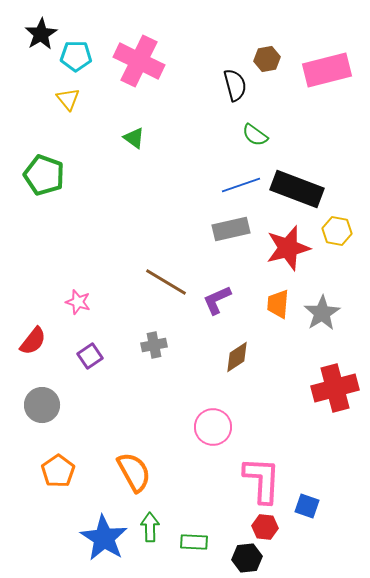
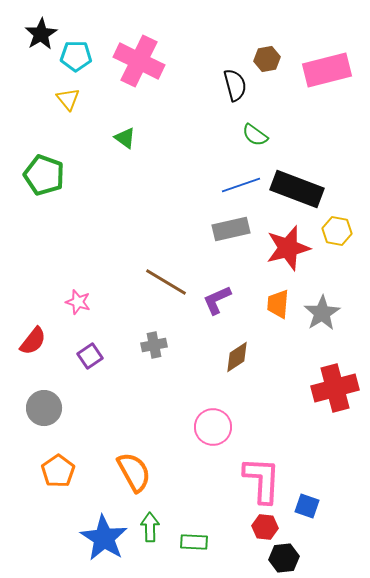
green triangle: moved 9 px left
gray circle: moved 2 px right, 3 px down
black hexagon: moved 37 px right
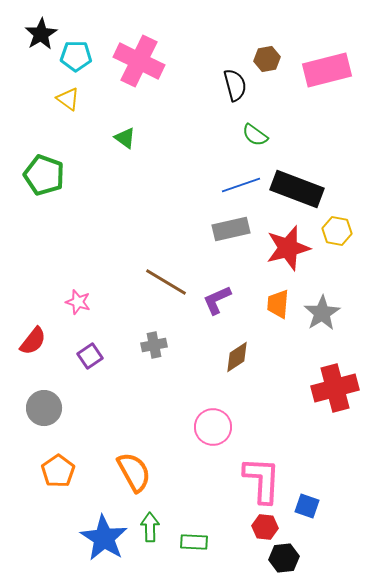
yellow triangle: rotated 15 degrees counterclockwise
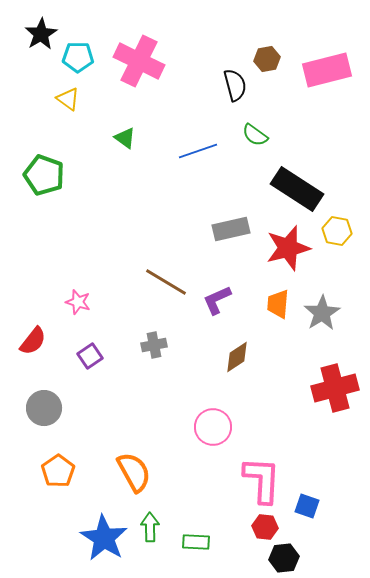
cyan pentagon: moved 2 px right, 1 px down
blue line: moved 43 px left, 34 px up
black rectangle: rotated 12 degrees clockwise
green rectangle: moved 2 px right
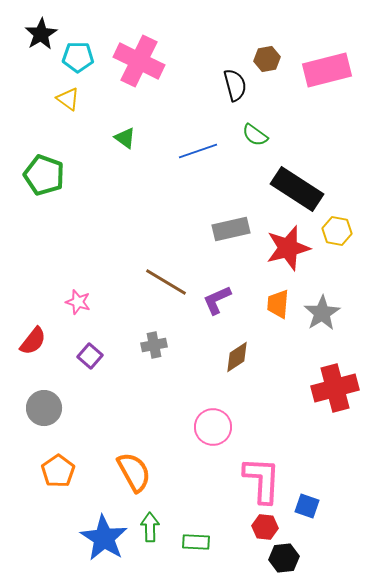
purple square: rotated 15 degrees counterclockwise
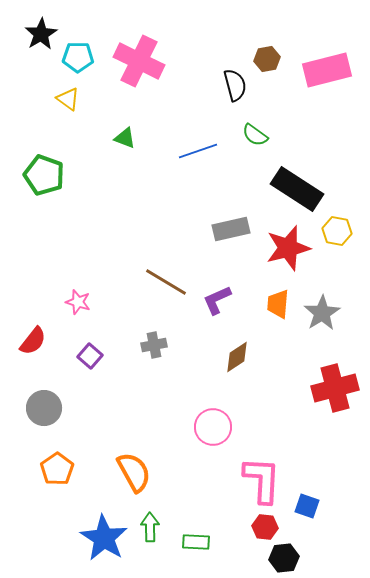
green triangle: rotated 15 degrees counterclockwise
orange pentagon: moved 1 px left, 2 px up
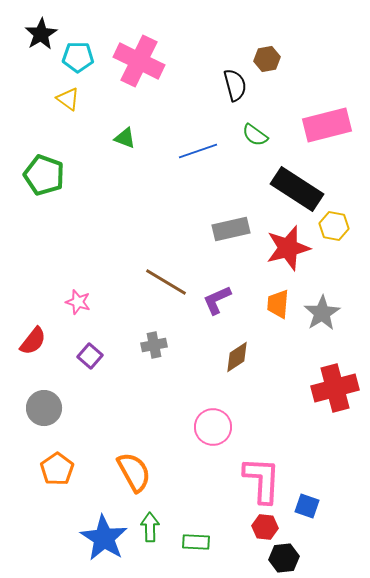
pink rectangle: moved 55 px down
yellow hexagon: moved 3 px left, 5 px up
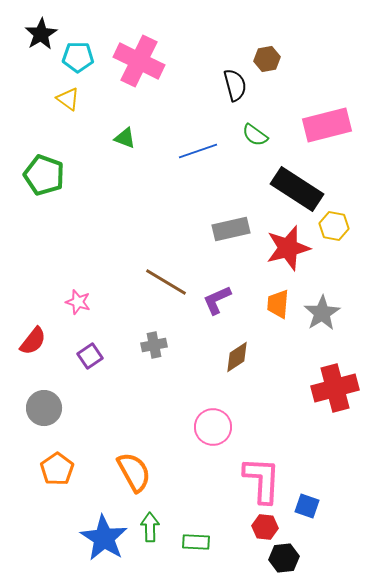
purple square: rotated 15 degrees clockwise
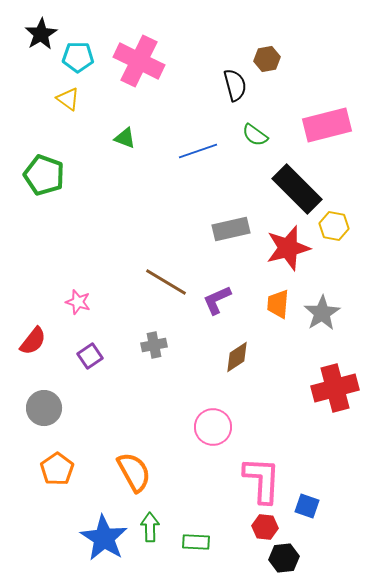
black rectangle: rotated 12 degrees clockwise
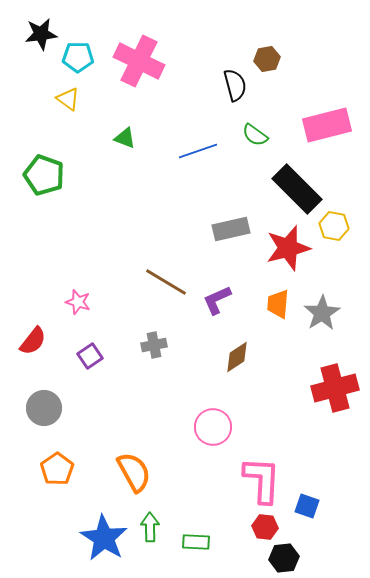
black star: rotated 24 degrees clockwise
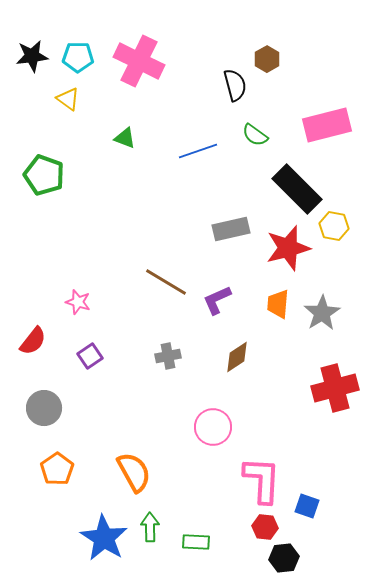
black star: moved 9 px left, 22 px down
brown hexagon: rotated 20 degrees counterclockwise
gray cross: moved 14 px right, 11 px down
